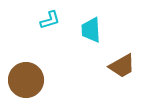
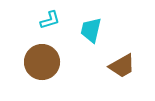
cyan trapezoid: rotated 16 degrees clockwise
brown circle: moved 16 px right, 18 px up
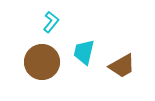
cyan L-shape: moved 1 px right, 2 px down; rotated 35 degrees counterclockwise
cyan trapezoid: moved 7 px left, 22 px down
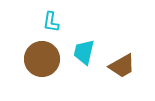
cyan L-shape: rotated 150 degrees clockwise
brown circle: moved 3 px up
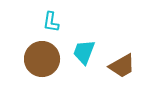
cyan trapezoid: rotated 8 degrees clockwise
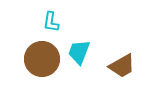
cyan trapezoid: moved 5 px left
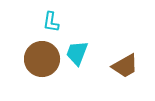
cyan trapezoid: moved 2 px left, 1 px down
brown trapezoid: moved 3 px right
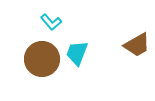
cyan L-shape: rotated 50 degrees counterclockwise
brown trapezoid: moved 12 px right, 21 px up
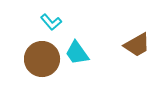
cyan trapezoid: rotated 56 degrees counterclockwise
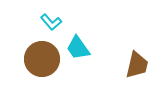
brown trapezoid: moved 20 px down; rotated 48 degrees counterclockwise
cyan trapezoid: moved 1 px right, 5 px up
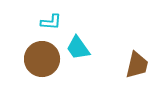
cyan L-shape: rotated 45 degrees counterclockwise
